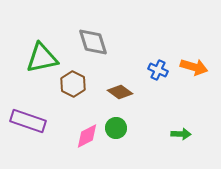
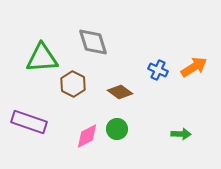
green triangle: rotated 8 degrees clockwise
orange arrow: rotated 48 degrees counterclockwise
purple rectangle: moved 1 px right, 1 px down
green circle: moved 1 px right, 1 px down
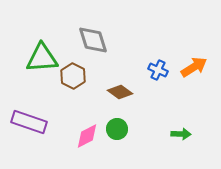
gray diamond: moved 2 px up
brown hexagon: moved 8 px up
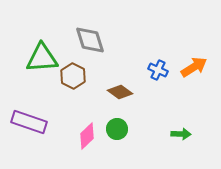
gray diamond: moved 3 px left
pink diamond: rotated 16 degrees counterclockwise
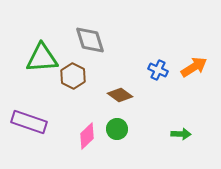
brown diamond: moved 3 px down
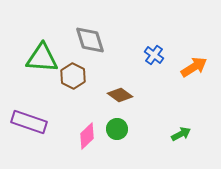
green triangle: rotated 8 degrees clockwise
blue cross: moved 4 px left, 15 px up; rotated 12 degrees clockwise
green arrow: rotated 30 degrees counterclockwise
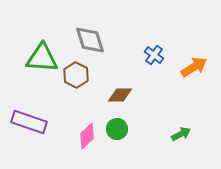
brown hexagon: moved 3 px right, 1 px up
brown diamond: rotated 35 degrees counterclockwise
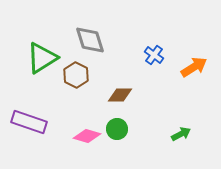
green triangle: rotated 36 degrees counterclockwise
pink diamond: rotated 60 degrees clockwise
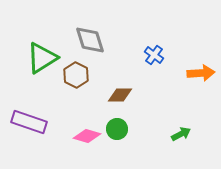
orange arrow: moved 7 px right, 6 px down; rotated 28 degrees clockwise
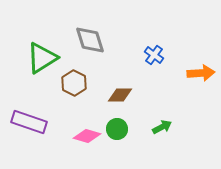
brown hexagon: moved 2 px left, 8 px down
green arrow: moved 19 px left, 7 px up
